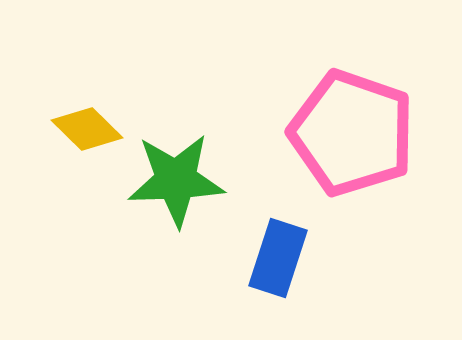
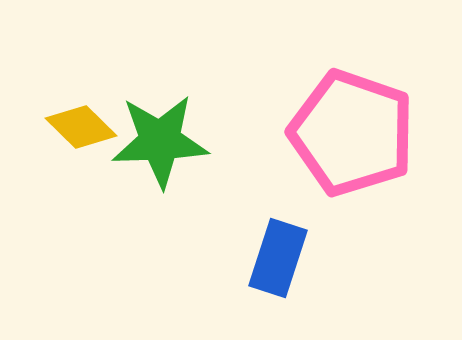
yellow diamond: moved 6 px left, 2 px up
green star: moved 16 px left, 39 px up
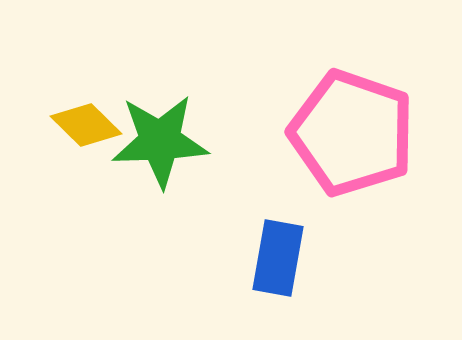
yellow diamond: moved 5 px right, 2 px up
blue rectangle: rotated 8 degrees counterclockwise
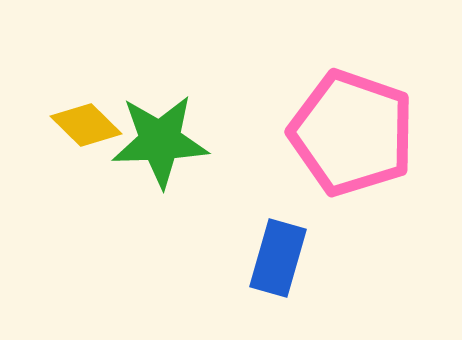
blue rectangle: rotated 6 degrees clockwise
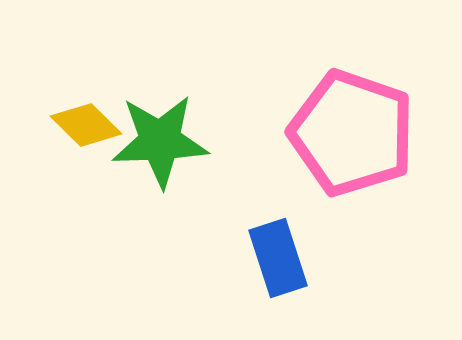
blue rectangle: rotated 34 degrees counterclockwise
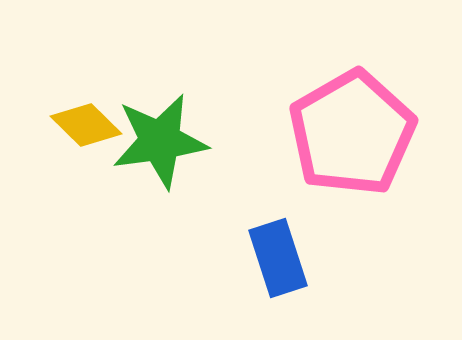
pink pentagon: rotated 23 degrees clockwise
green star: rotated 6 degrees counterclockwise
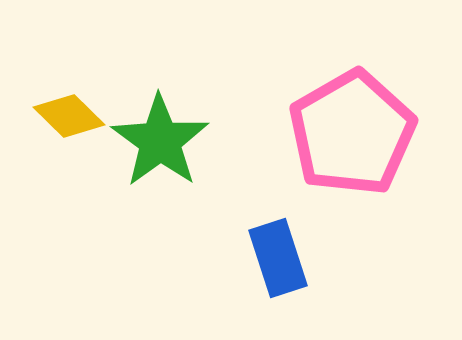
yellow diamond: moved 17 px left, 9 px up
green star: rotated 28 degrees counterclockwise
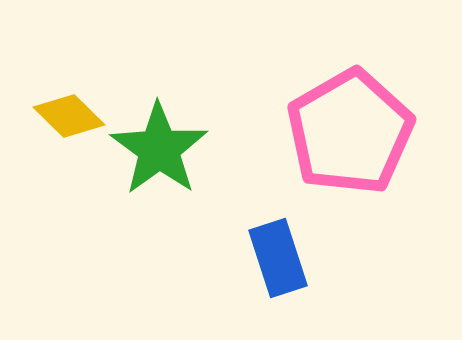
pink pentagon: moved 2 px left, 1 px up
green star: moved 1 px left, 8 px down
